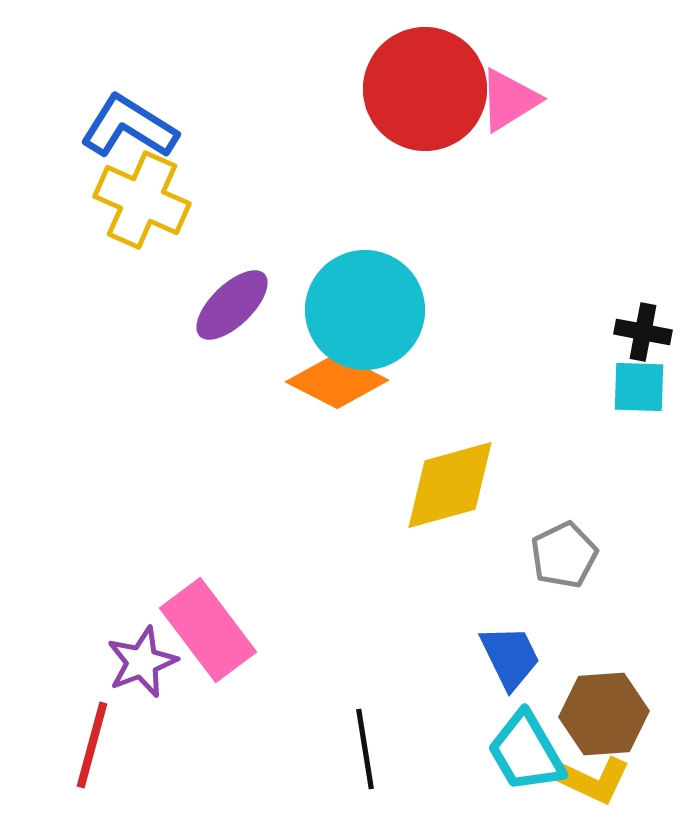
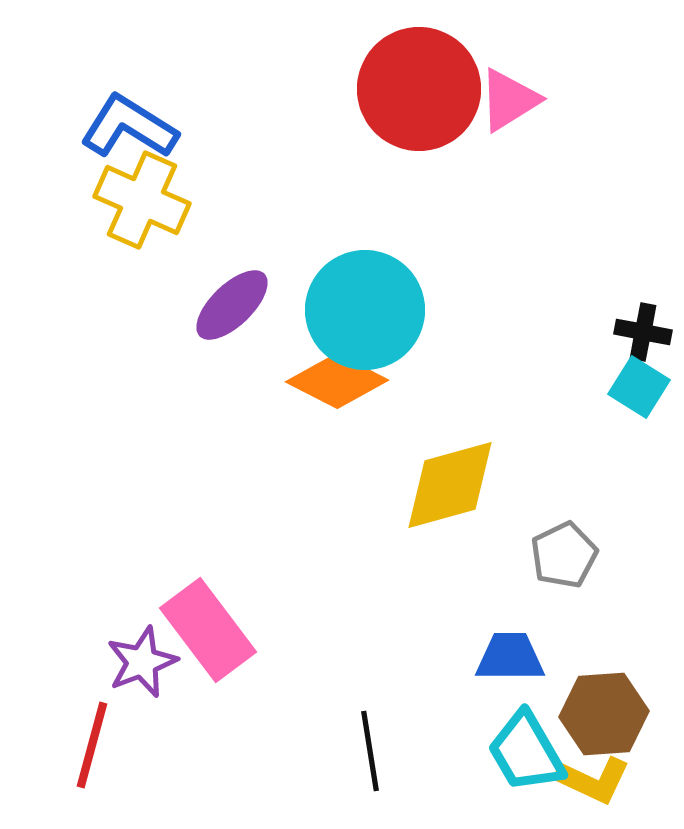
red circle: moved 6 px left
cyan square: rotated 30 degrees clockwise
blue trapezoid: rotated 64 degrees counterclockwise
black line: moved 5 px right, 2 px down
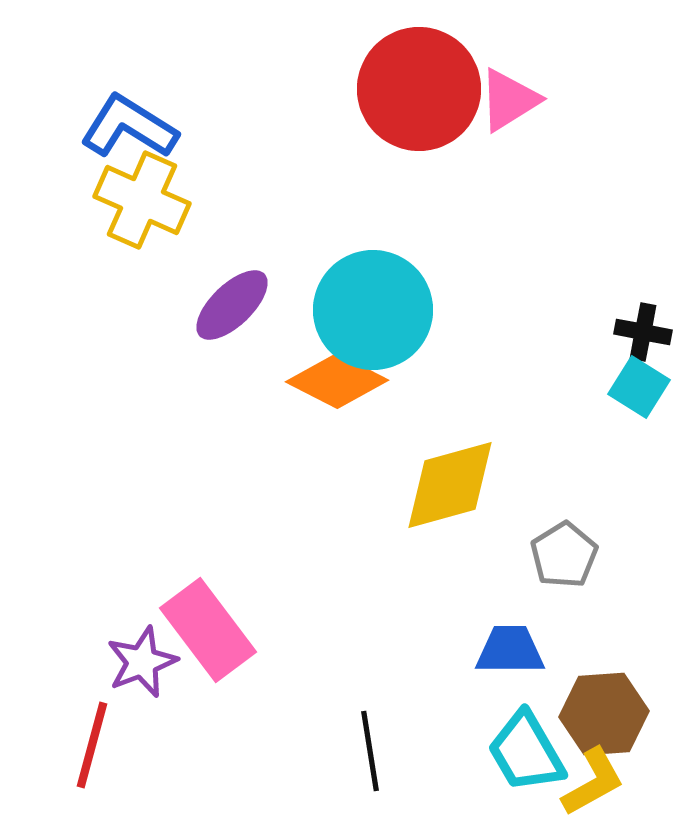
cyan circle: moved 8 px right
gray pentagon: rotated 6 degrees counterclockwise
blue trapezoid: moved 7 px up
yellow L-shape: moved 2 px down; rotated 54 degrees counterclockwise
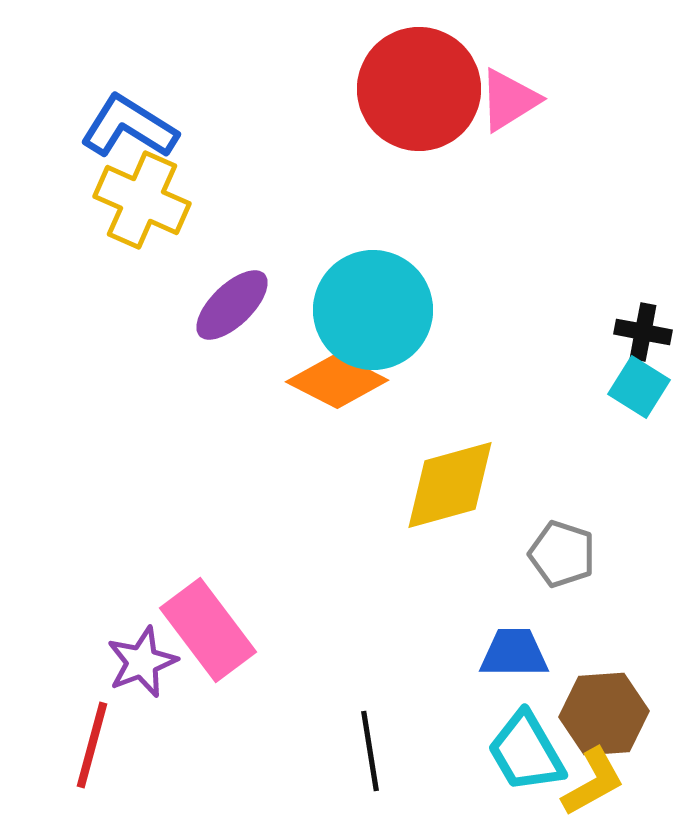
gray pentagon: moved 2 px left, 1 px up; rotated 22 degrees counterclockwise
blue trapezoid: moved 4 px right, 3 px down
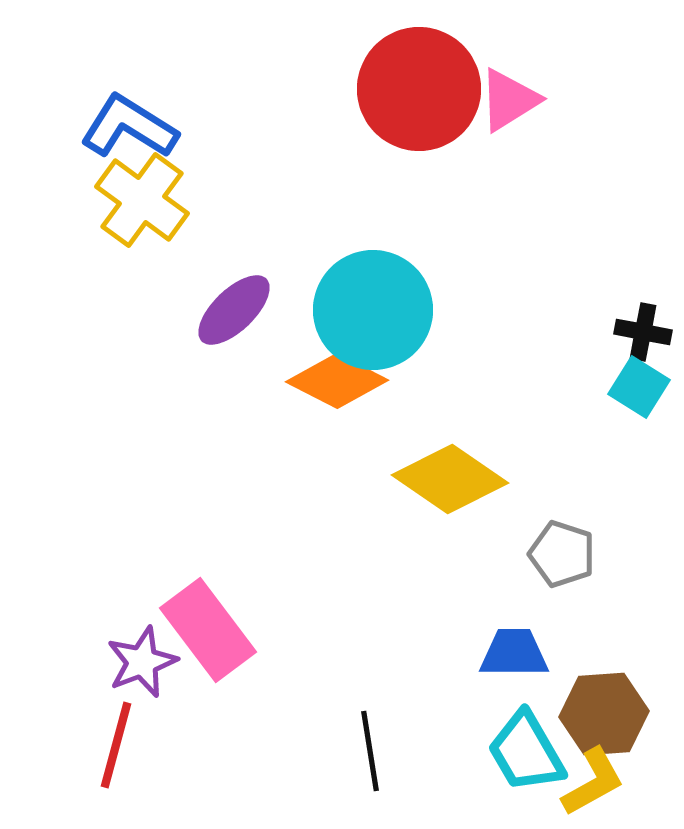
yellow cross: rotated 12 degrees clockwise
purple ellipse: moved 2 px right, 5 px down
yellow diamond: moved 6 px up; rotated 50 degrees clockwise
red line: moved 24 px right
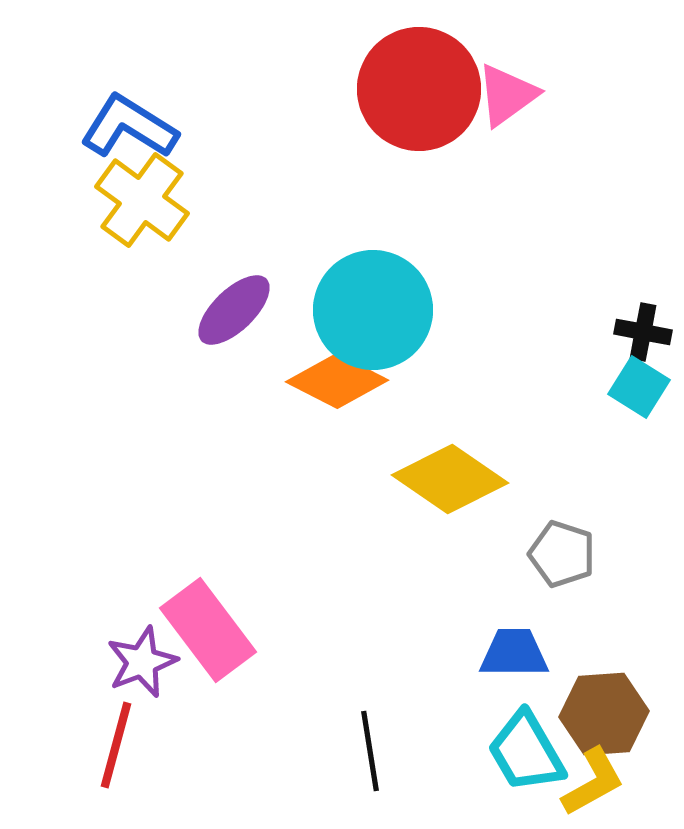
pink triangle: moved 2 px left, 5 px up; rotated 4 degrees counterclockwise
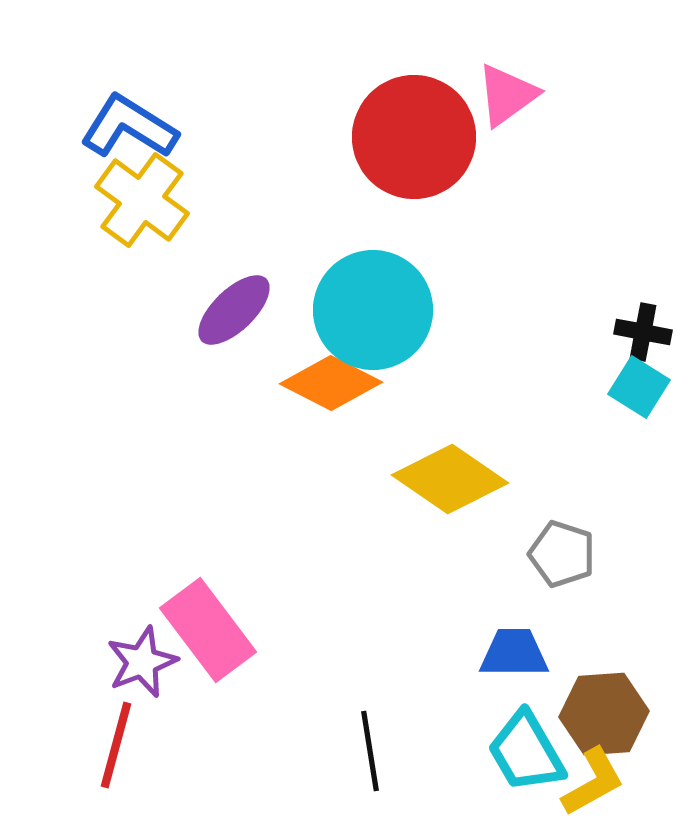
red circle: moved 5 px left, 48 px down
orange diamond: moved 6 px left, 2 px down
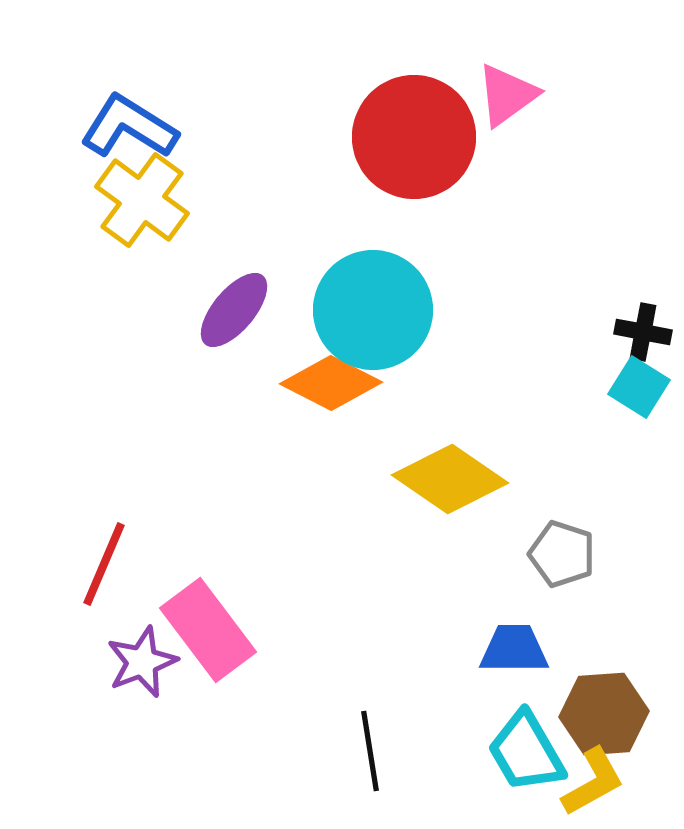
purple ellipse: rotated 6 degrees counterclockwise
blue trapezoid: moved 4 px up
red line: moved 12 px left, 181 px up; rotated 8 degrees clockwise
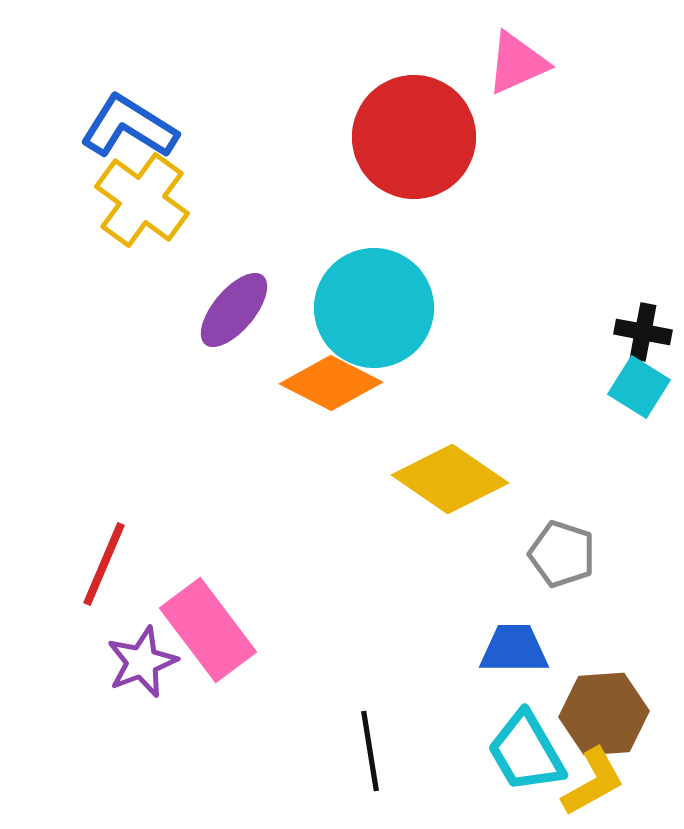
pink triangle: moved 10 px right, 32 px up; rotated 12 degrees clockwise
cyan circle: moved 1 px right, 2 px up
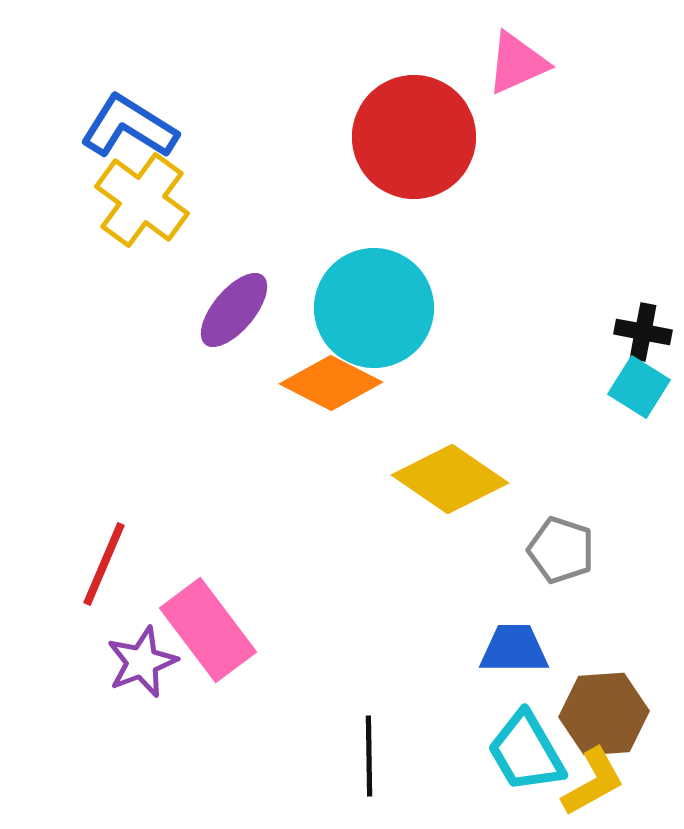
gray pentagon: moved 1 px left, 4 px up
black line: moved 1 px left, 5 px down; rotated 8 degrees clockwise
